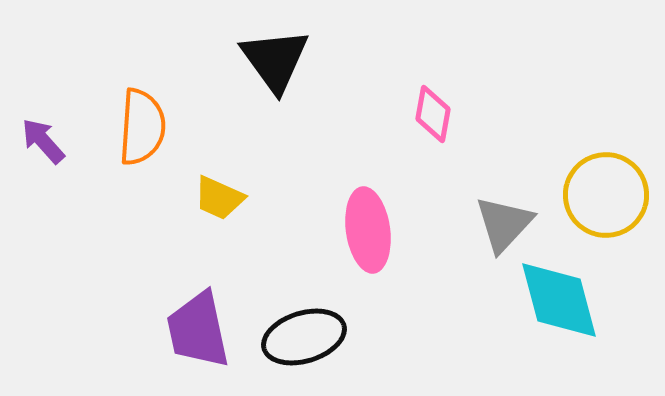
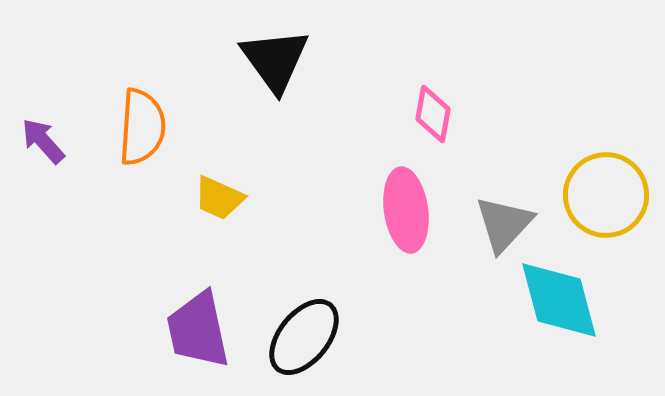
pink ellipse: moved 38 px right, 20 px up
black ellipse: rotated 34 degrees counterclockwise
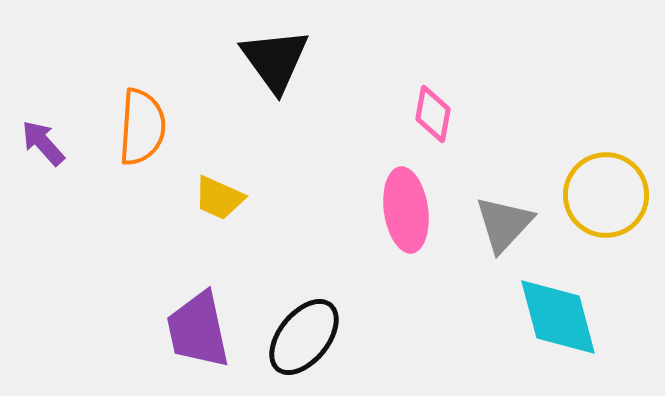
purple arrow: moved 2 px down
cyan diamond: moved 1 px left, 17 px down
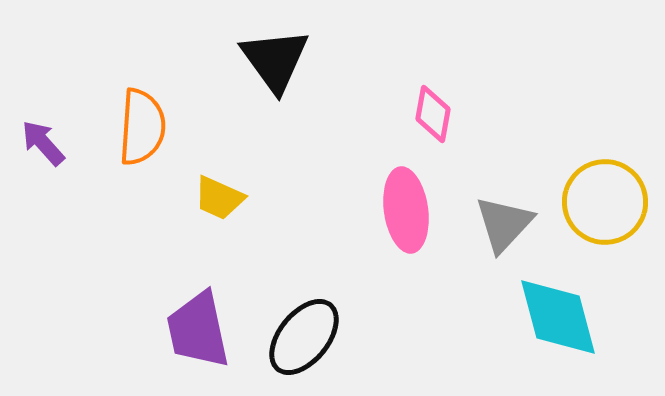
yellow circle: moved 1 px left, 7 px down
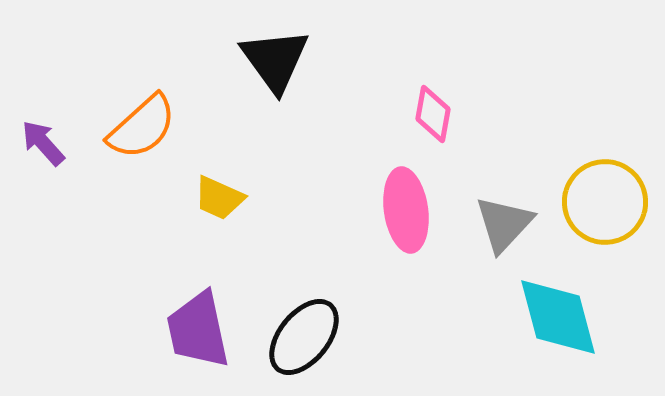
orange semicircle: rotated 44 degrees clockwise
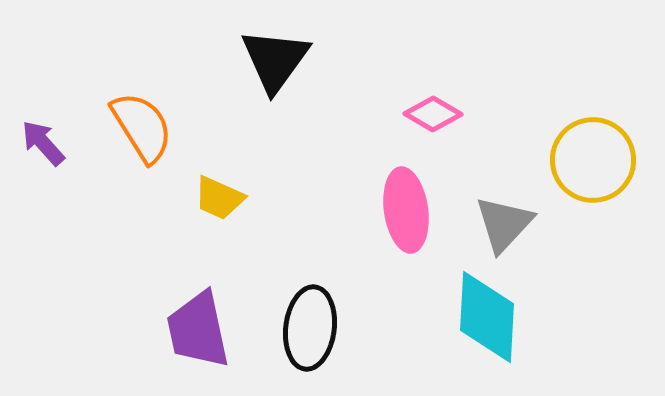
black triangle: rotated 12 degrees clockwise
pink diamond: rotated 70 degrees counterclockwise
orange semicircle: rotated 80 degrees counterclockwise
yellow circle: moved 12 px left, 42 px up
cyan diamond: moved 71 px left; rotated 18 degrees clockwise
black ellipse: moved 6 px right, 9 px up; rotated 32 degrees counterclockwise
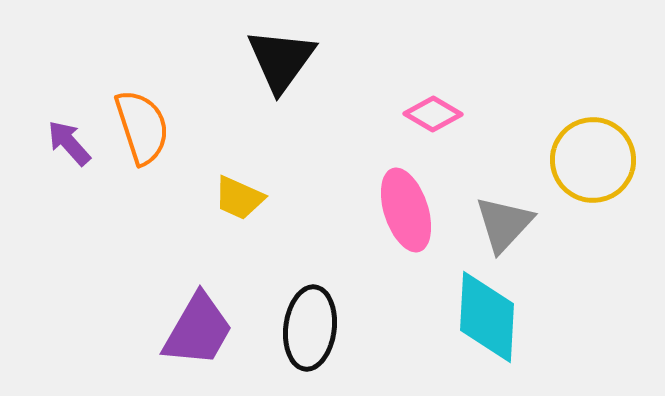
black triangle: moved 6 px right
orange semicircle: rotated 14 degrees clockwise
purple arrow: moved 26 px right
yellow trapezoid: moved 20 px right
pink ellipse: rotated 10 degrees counterclockwise
purple trapezoid: rotated 138 degrees counterclockwise
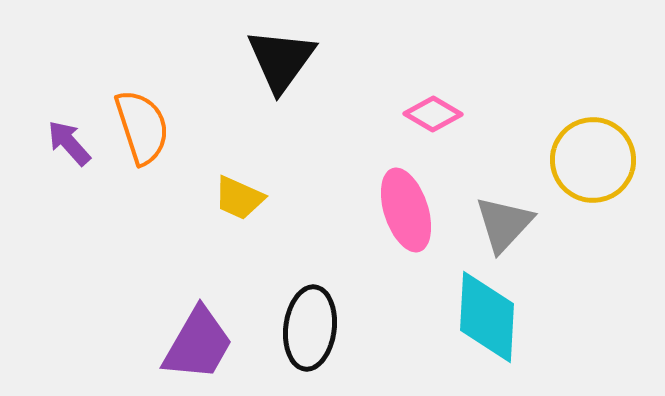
purple trapezoid: moved 14 px down
